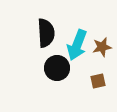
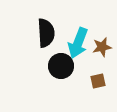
cyan arrow: moved 1 px right, 2 px up
black circle: moved 4 px right, 2 px up
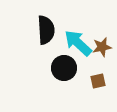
black semicircle: moved 3 px up
cyan arrow: rotated 112 degrees clockwise
black circle: moved 3 px right, 2 px down
